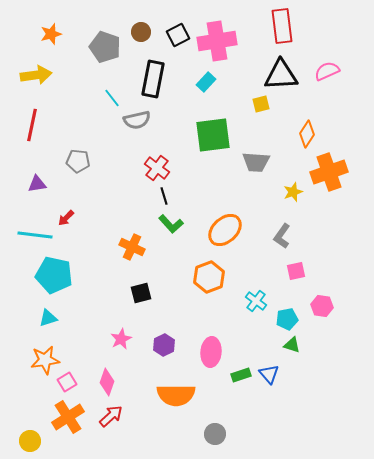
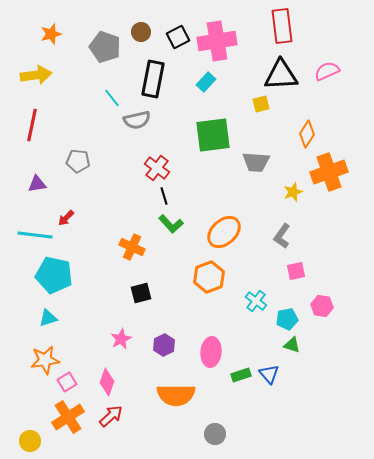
black square at (178, 35): moved 2 px down
orange ellipse at (225, 230): moved 1 px left, 2 px down
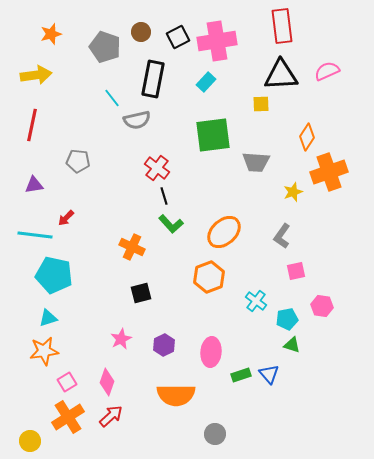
yellow square at (261, 104): rotated 12 degrees clockwise
orange diamond at (307, 134): moved 3 px down
purple triangle at (37, 184): moved 3 px left, 1 px down
orange star at (45, 360): moved 1 px left, 9 px up
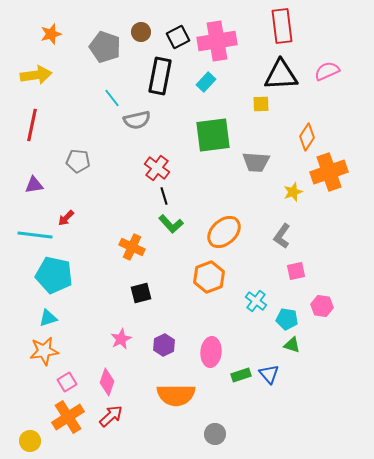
black rectangle at (153, 79): moved 7 px right, 3 px up
cyan pentagon at (287, 319): rotated 20 degrees clockwise
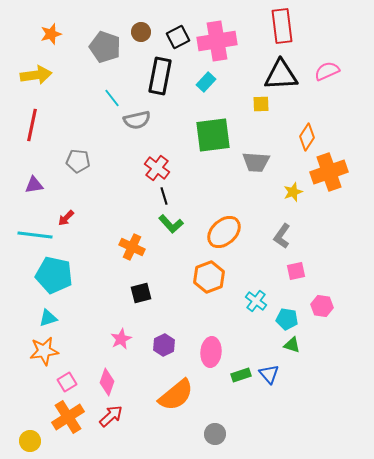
orange semicircle at (176, 395): rotated 39 degrees counterclockwise
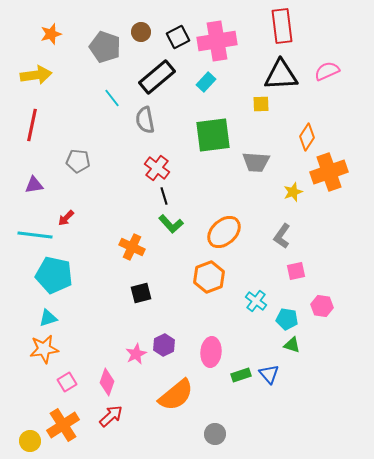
black rectangle at (160, 76): moved 3 px left, 1 px down; rotated 39 degrees clockwise
gray semicircle at (137, 120): moved 8 px right; rotated 92 degrees clockwise
pink star at (121, 339): moved 15 px right, 15 px down
orange star at (44, 351): moved 2 px up
orange cross at (68, 417): moved 5 px left, 8 px down
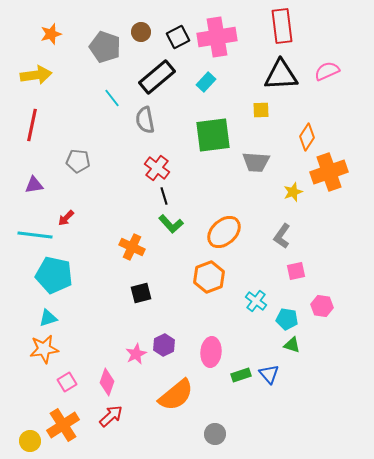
pink cross at (217, 41): moved 4 px up
yellow square at (261, 104): moved 6 px down
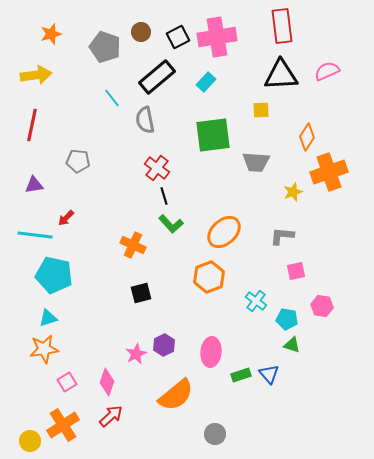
gray L-shape at (282, 236): rotated 60 degrees clockwise
orange cross at (132, 247): moved 1 px right, 2 px up
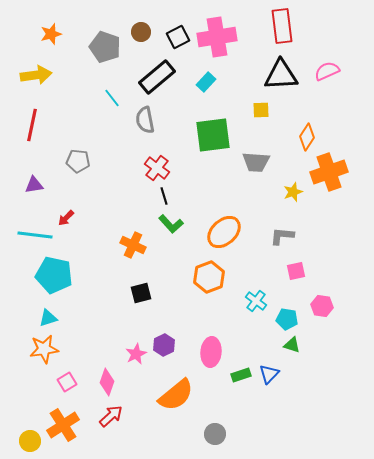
blue triangle at (269, 374): rotated 25 degrees clockwise
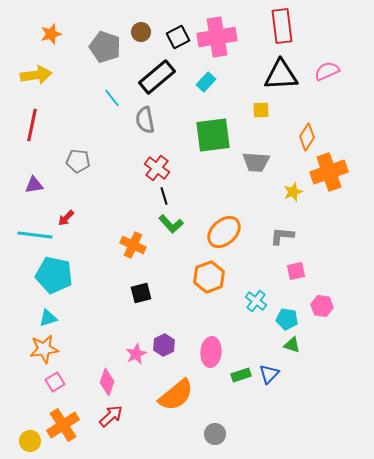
pink square at (67, 382): moved 12 px left
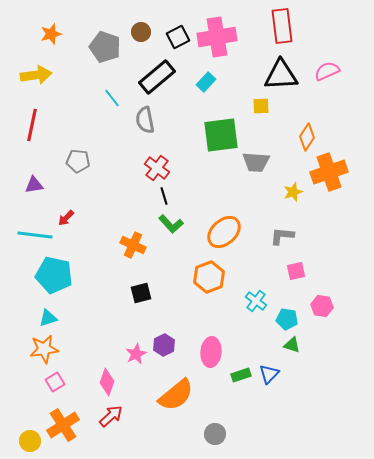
yellow square at (261, 110): moved 4 px up
green square at (213, 135): moved 8 px right
